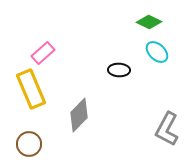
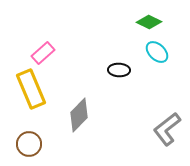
gray L-shape: rotated 24 degrees clockwise
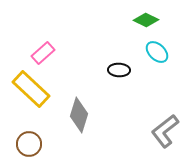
green diamond: moved 3 px left, 2 px up
yellow rectangle: rotated 24 degrees counterclockwise
gray diamond: rotated 28 degrees counterclockwise
gray L-shape: moved 2 px left, 2 px down
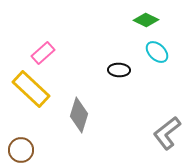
gray L-shape: moved 2 px right, 2 px down
brown circle: moved 8 px left, 6 px down
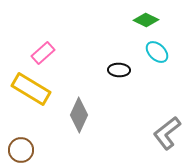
yellow rectangle: rotated 12 degrees counterclockwise
gray diamond: rotated 8 degrees clockwise
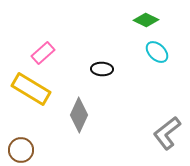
black ellipse: moved 17 px left, 1 px up
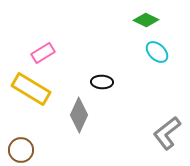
pink rectangle: rotated 10 degrees clockwise
black ellipse: moved 13 px down
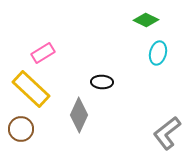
cyan ellipse: moved 1 px right, 1 px down; rotated 60 degrees clockwise
yellow rectangle: rotated 12 degrees clockwise
brown circle: moved 21 px up
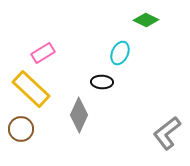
cyan ellipse: moved 38 px left; rotated 10 degrees clockwise
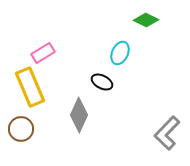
black ellipse: rotated 25 degrees clockwise
yellow rectangle: moved 1 px left, 2 px up; rotated 24 degrees clockwise
gray L-shape: rotated 8 degrees counterclockwise
